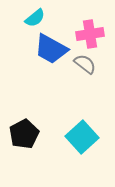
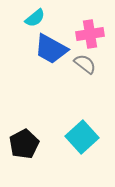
black pentagon: moved 10 px down
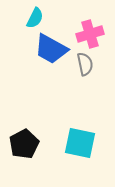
cyan semicircle: rotated 25 degrees counterclockwise
pink cross: rotated 8 degrees counterclockwise
gray semicircle: rotated 40 degrees clockwise
cyan square: moved 2 px left, 6 px down; rotated 36 degrees counterclockwise
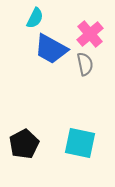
pink cross: rotated 24 degrees counterclockwise
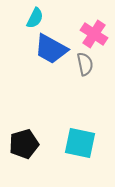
pink cross: moved 4 px right; rotated 16 degrees counterclockwise
black pentagon: rotated 12 degrees clockwise
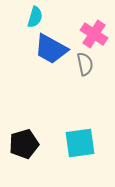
cyan semicircle: moved 1 px up; rotated 10 degrees counterclockwise
cyan square: rotated 20 degrees counterclockwise
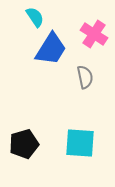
cyan semicircle: rotated 50 degrees counterclockwise
blue trapezoid: rotated 87 degrees counterclockwise
gray semicircle: moved 13 px down
cyan square: rotated 12 degrees clockwise
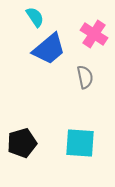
blue trapezoid: moved 2 px left; rotated 18 degrees clockwise
black pentagon: moved 2 px left, 1 px up
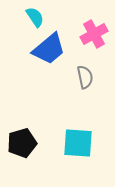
pink cross: rotated 28 degrees clockwise
cyan square: moved 2 px left
